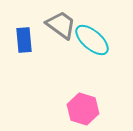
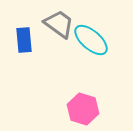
gray trapezoid: moved 2 px left, 1 px up
cyan ellipse: moved 1 px left
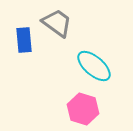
gray trapezoid: moved 2 px left, 1 px up
cyan ellipse: moved 3 px right, 26 px down
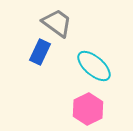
blue rectangle: moved 16 px right, 12 px down; rotated 30 degrees clockwise
pink hexagon: moved 5 px right; rotated 16 degrees clockwise
